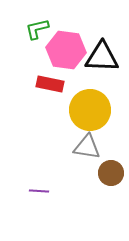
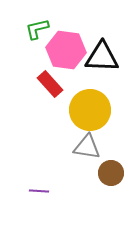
red rectangle: rotated 36 degrees clockwise
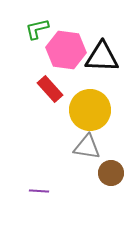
red rectangle: moved 5 px down
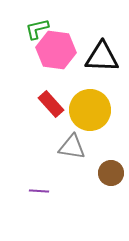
pink hexagon: moved 10 px left
red rectangle: moved 1 px right, 15 px down
gray triangle: moved 15 px left
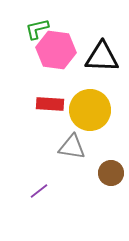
red rectangle: moved 1 px left; rotated 44 degrees counterclockwise
purple line: rotated 42 degrees counterclockwise
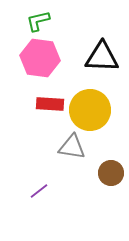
green L-shape: moved 1 px right, 8 px up
pink hexagon: moved 16 px left, 8 px down
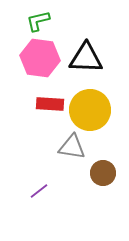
black triangle: moved 16 px left, 1 px down
brown circle: moved 8 px left
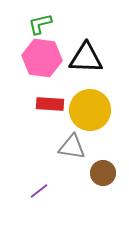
green L-shape: moved 2 px right, 3 px down
pink hexagon: moved 2 px right
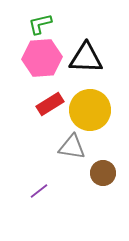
pink hexagon: rotated 12 degrees counterclockwise
red rectangle: rotated 36 degrees counterclockwise
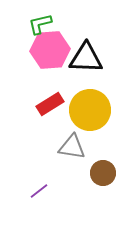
pink hexagon: moved 8 px right, 8 px up
